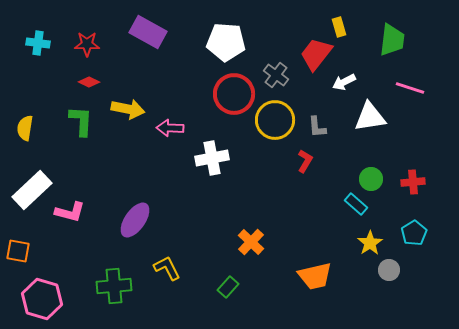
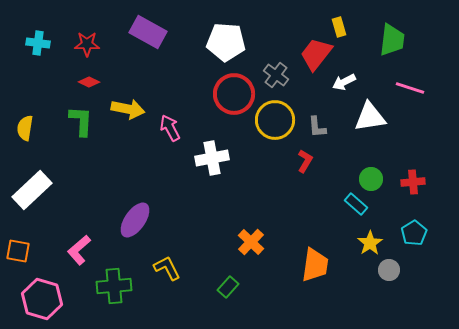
pink arrow: rotated 60 degrees clockwise
pink L-shape: moved 9 px right, 38 px down; rotated 124 degrees clockwise
orange trapezoid: moved 11 px up; rotated 69 degrees counterclockwise
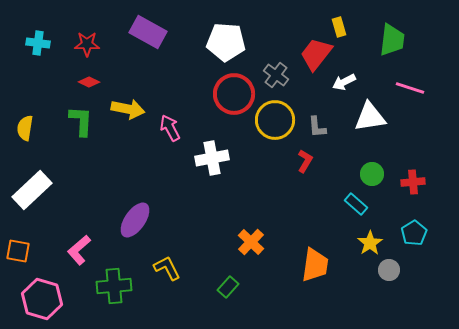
green circle: moved 1 px right, 5 px up
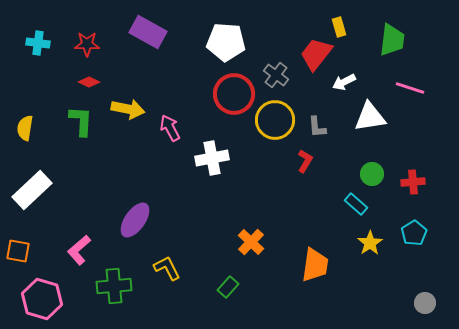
gray circle: moved 36 px right, 33 px down
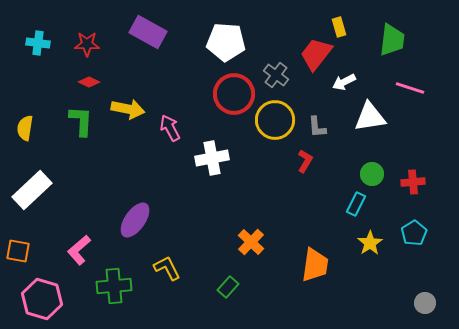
cyan rectangle: rotated 75 degrees clockwise
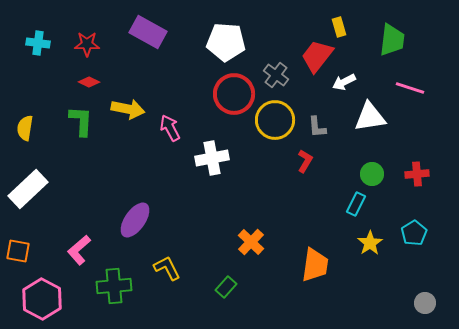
red trapezoid: moved 1 px right, 2 px down
red cross: moved 4 px right, 8 px up
white rectangle: moved 4 px left, 1 px up
green rectangle: moved 2 px left
pink hexagon: rotated 12 degrees clockwise
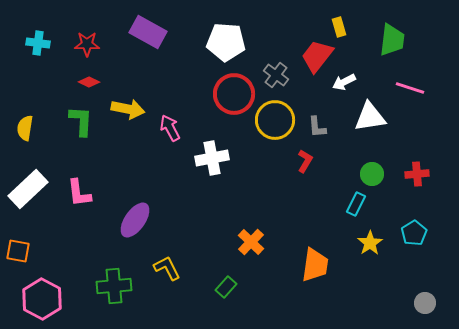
pink L-shape: moved 57 px up; rotated 56 degrees counterclockwise
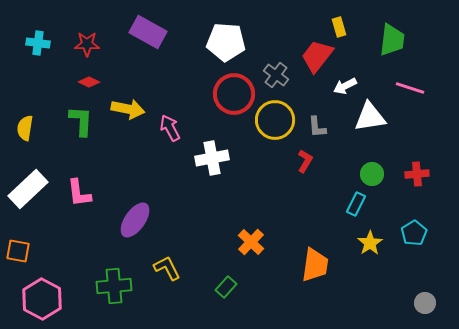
white arrow: moved 1 px right, 4 px down
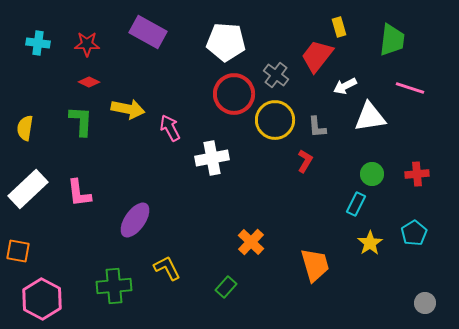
orange trapezoid: rotated 24 degrees counterclockwise
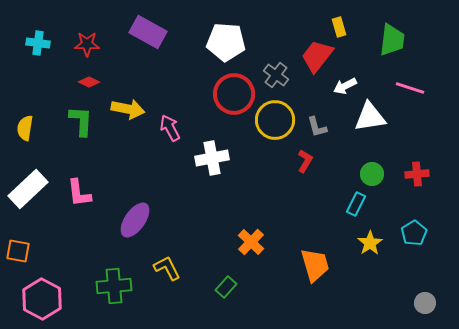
gray L-shape: rotated 10 degrees counterclockwise
